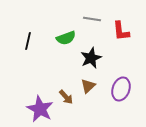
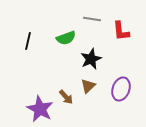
black star: moved 1 px down
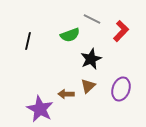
gray line: rotated 18 degrees clockwise
red L-shape: rotated 130 degrees counterclockwise
green semicircle: moved 4 px right, 3 px up
brown arrow: moved 3 px up; rotated 133 degrees clockwise
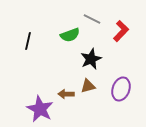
brown triangle: rotated 28 degrees clockwise
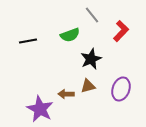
gray line: moved 4 px up; rotated 24 degrees clockwise
black line: rotated 66 degrees clockwise
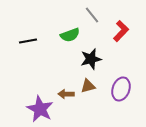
black star: rotated 10 degrees clockwise
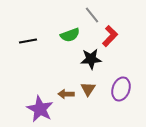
red L-shape: moved 11 px left, 5 px down
black star: rotated 10 degrees clockwise
brown triangle: moved 3 px down; rotated 42 degrees counterclockwise
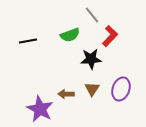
brown triangle: moved 4 px right
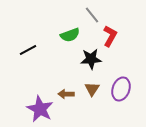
red L-shape: rotated 15 degrees counterclockwise
black line: moved 9 px down; rotated 18 degrees counterclockwise
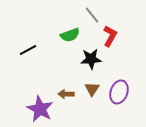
purple ellipse: moved 2 px left, 3 px down
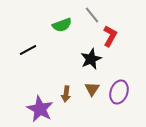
green semicircle: moved 8 px left, 10 px up
black star: rotated 20 degrees counterclockwise
brown arrow: rotated 84 degrees counterclockwise
